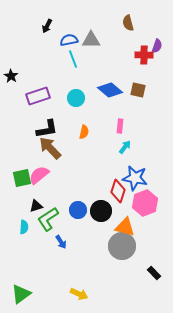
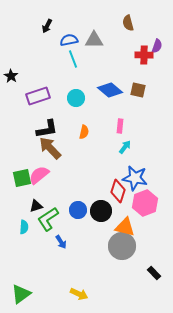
gray triangle: moved 3 px right
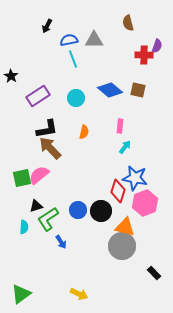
purple rectangle: rotated 15 degrees counterclockwise
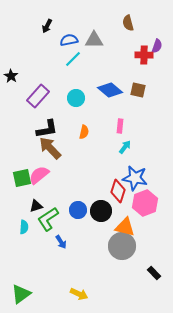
cyan line: rotated 66 degrees clockwise
purple rectangle: rotated 15 degrees counterclockwise
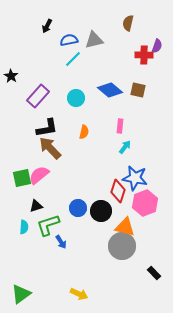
brown semicircle: rotated 28 degrees clockwise
gray triangle: rotated 12 degrees counterclockwise
black L-shape: moved 1 px up
blue circle: moved 2 px up
green L-shape: moved 6 px down; rotated 15 degrees clockwise
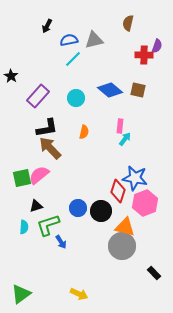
cyan arrow: moved 8 px up
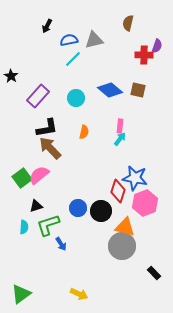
cyan arrow: moved 5 px left
green square: rotated 24 degrees counterclockwise
blue arrow: moved 2 px down
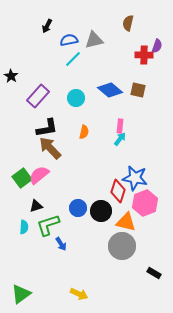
orange triangle: moved 1 px right, 5 px up
black rectangle: rotated 16 degrees counterclockwise
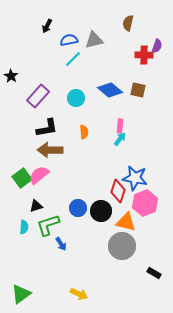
orange semicircle: rotated 16 degrees counterclockwise
brown arrow: moved 2 px down; rotated 45 degrees counterclockwise
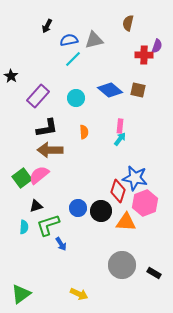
orange triangle: rotated 10 degrees counterclockwise
gray circle: moved 19 px down
